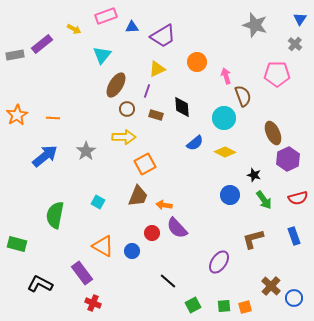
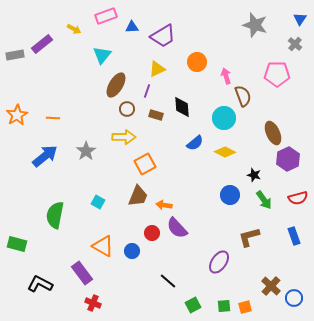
brown L-shape at (253, 239): moved 4 px left, 2 px up
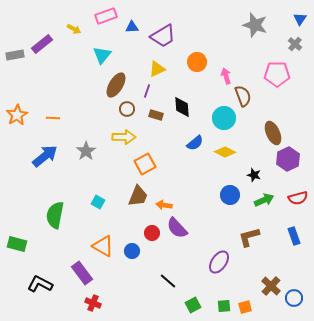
green arrow at (264, 200): rotated 78 degrees counterclockwise
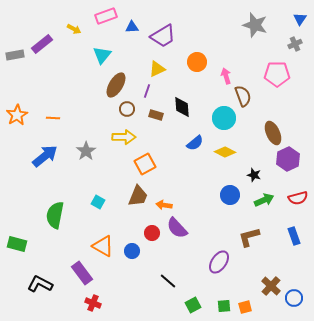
gray cross at (295, 44): rotated 24 degrees clockwise
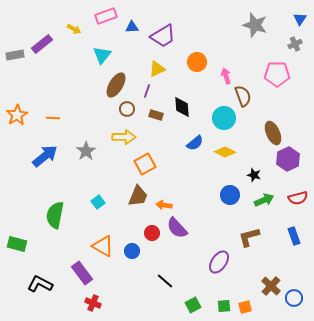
cyan square at (98, 202): rotated 24 degrees clockwise
black line at (168, 281): moved 3 px left
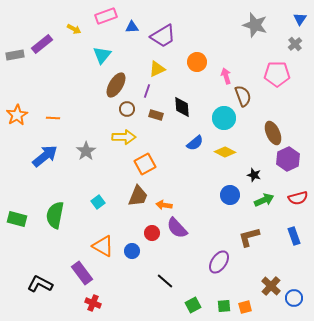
gray cross at (295, 44): rotated 16 degrees counterclockwise
green rectangle at (17, 244): moved 25 px up
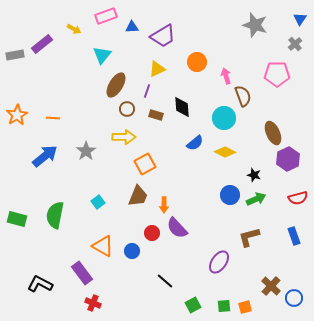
green arrow at (264, 200): moved 8 px left, 1 px up
orange arrow at (164, 205): rotated 98 degrees counterclockwise
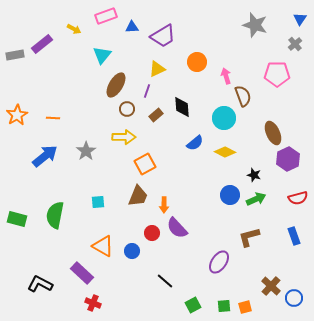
brown rectangle at (156, 115): rotated 56 degrees counterclockwise
cyan square at (98, 202): rotated 32 degrees clockwise
purple rectangle at (82, 273): rotated 10 degrees counterclockwise
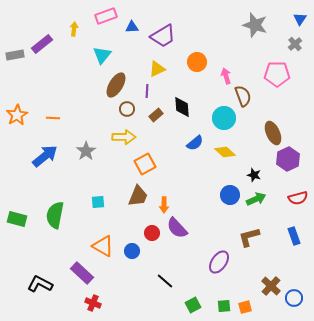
yellow arrow at (74, 29): rotated 112 degrees counterclockwise
purple line at (147, 91): rotated 16 degrees counterclockwise
yellow diamond at (225, 152): rotated 15 degrees clockwise
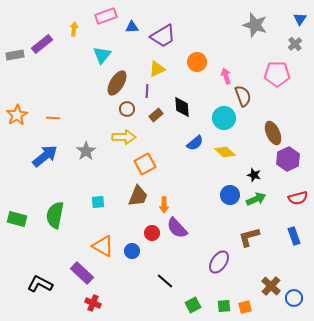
brown ellipse at (116, 85): moved 1 px right, 2 px up
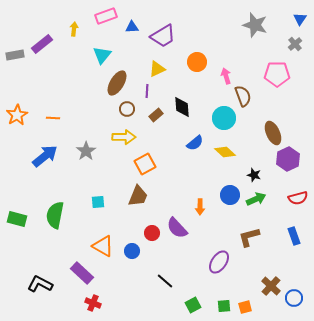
orange arrow at (164, 205): moved 36 px right, 2 px down
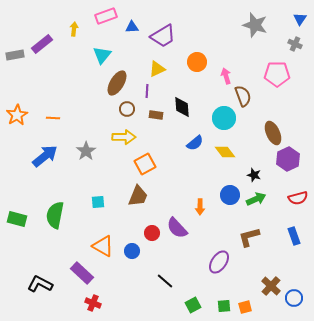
gray cross at (295, 44): rotated 24 degrees counterclockwise
brown rectangle at (156, 115): rotated 48 degrees clockwise
yellow diamond at (225, 152): rotated 10 degrees clockwise
